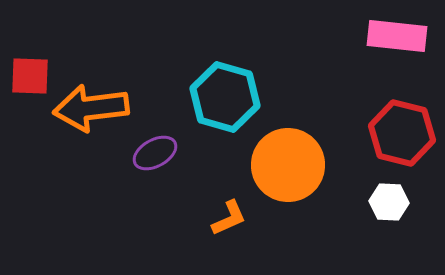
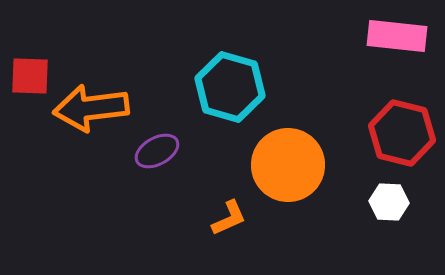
cyan hexagon: moved 5 px right, 10 px up
purple ellipse: moved 2 px right, 2 px up
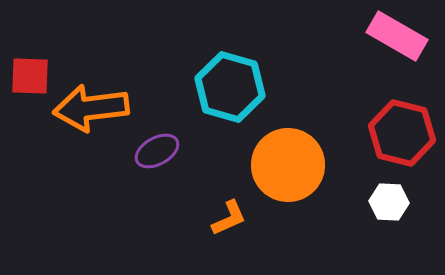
pink rectangle: rotated 24 degrees clockwise
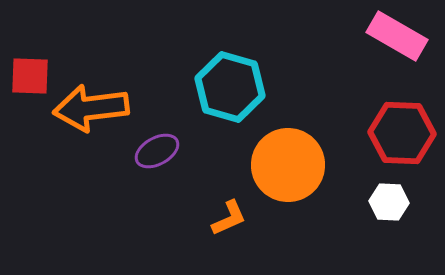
red hexagon: rotated 12 degrees counterclockwise
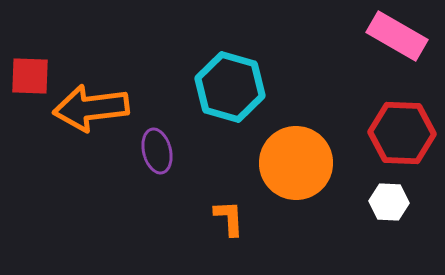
purple ellipse: rotated 75 degrees counterclockwise
orange circle: moved 8 px right, 2 px up
orange L-shape: rotated 69 degrees counterclockwise
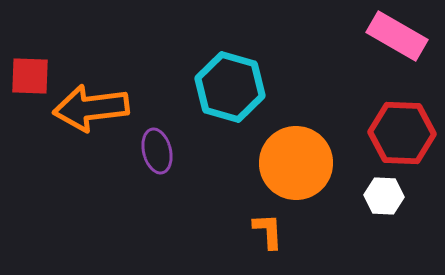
white hexagon: moved 5 px left, 6 px up
orange L-shape: moved 39 px right, 13 px down
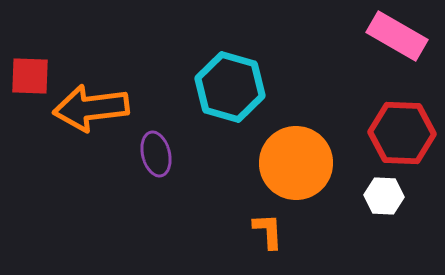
purple ellipse: moved 1 px left, 3 px down
